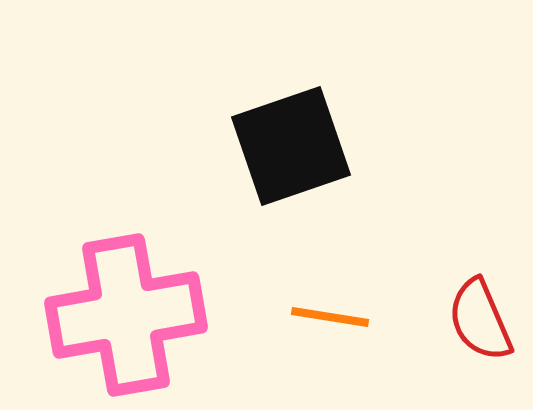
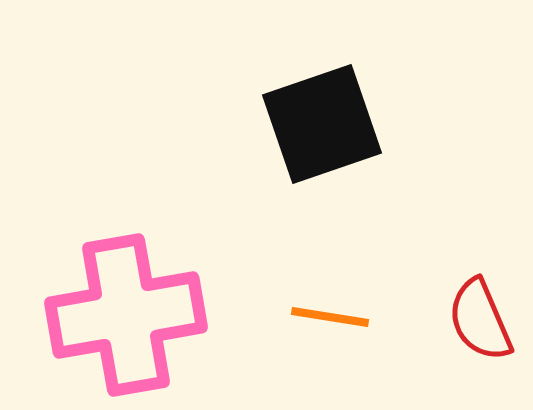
black square: moved 31 px right, 22 px up
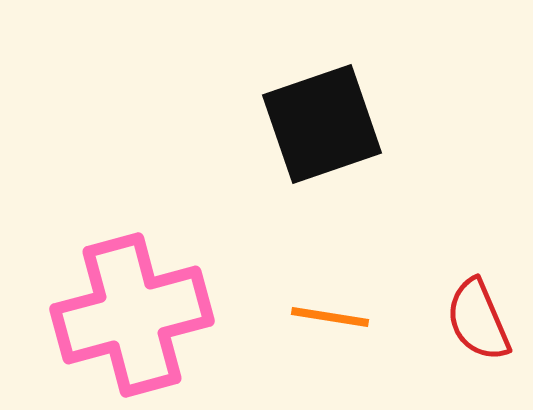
pink cross: moved 6 px right; rotated 5 degrees counterclockwise
red semicircle: moved 2 px left
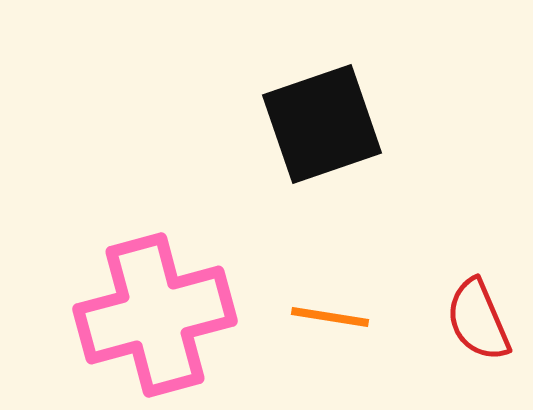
pink cross: moved 23 px right
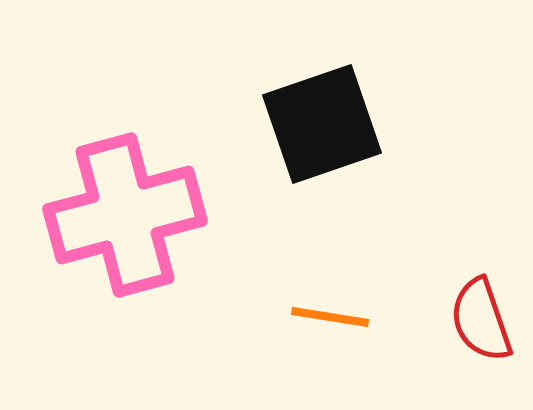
pink cross: moved 30 px left, 100 px up
red semicircle: moved 3 px right; rotated 4 degrees clockwise
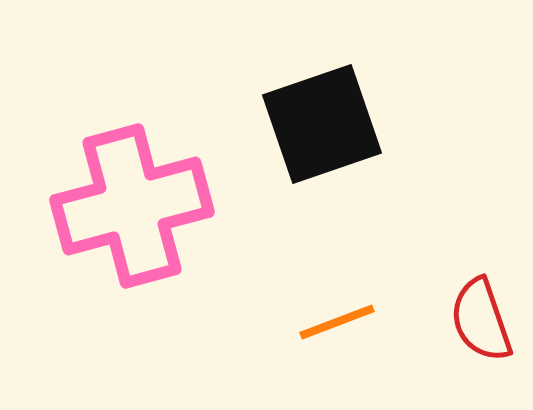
pink cross: moved 7 px right, 9 px up
orange line: moved 7 px right, 5 px down; rotated 30 degrees counterclockwise
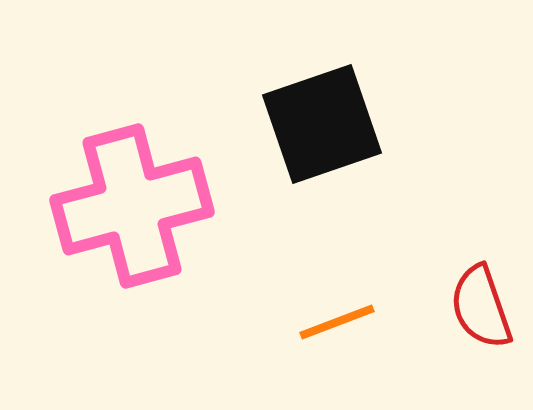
red semicircle: moved 13 px up
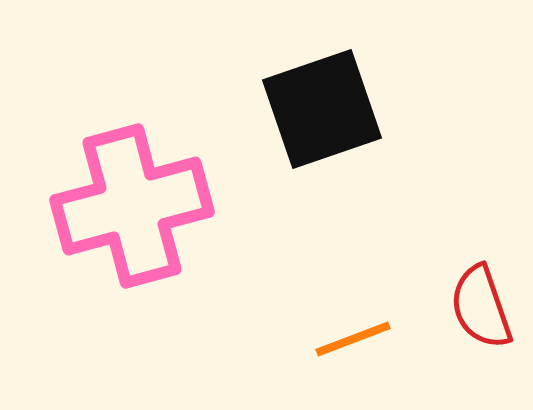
black square: moved 15 px up
orange line: moved 16 px right, 17 px down
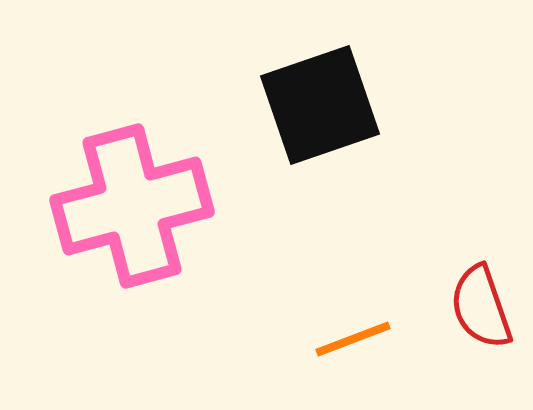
black square: moved 2 px left, 4 px up
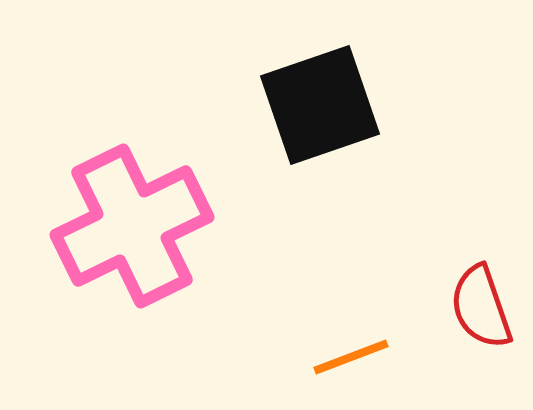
pink cross: moved 20 px down; rotated 11 degrees counterclockwise
orange line: moved 2 px left, 18 px down
